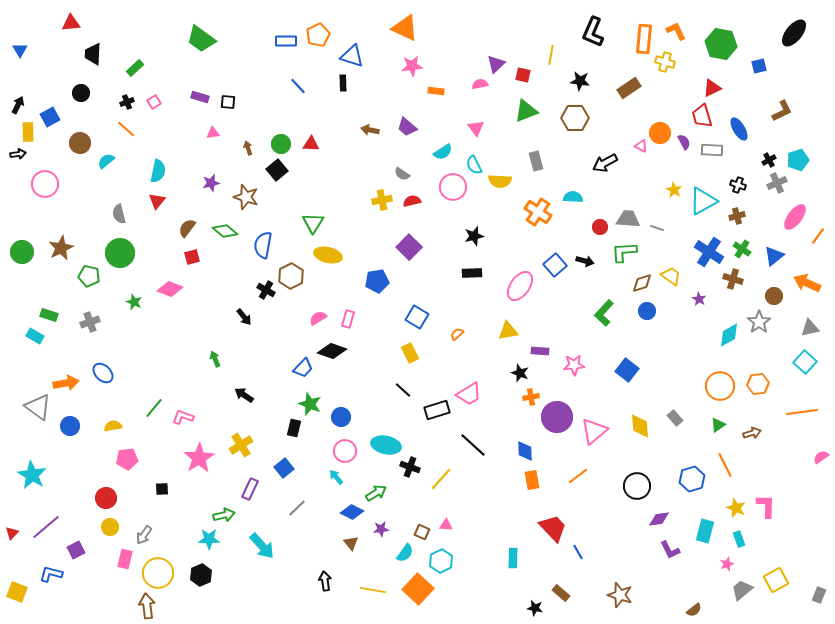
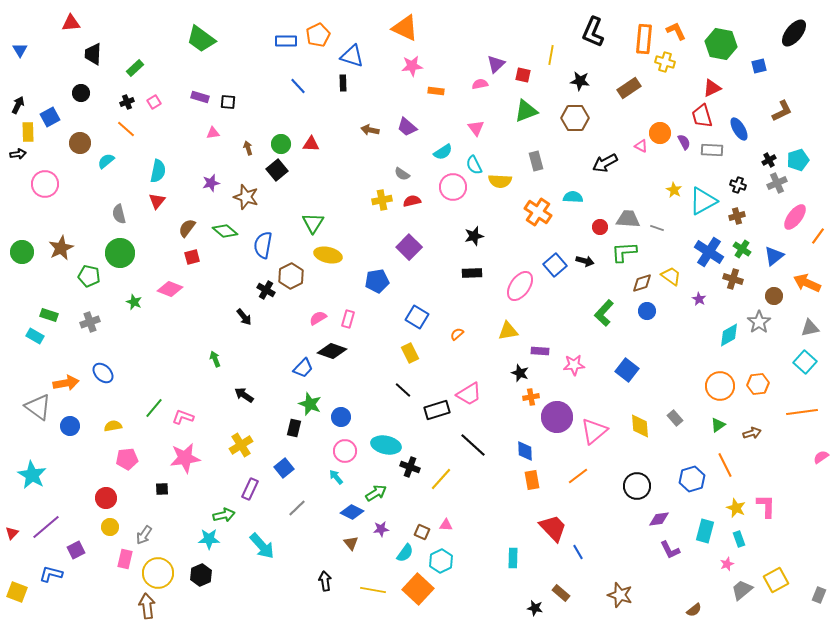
pink star at (199, 458): moved 14 px left; rotated 24 degrees clockwise
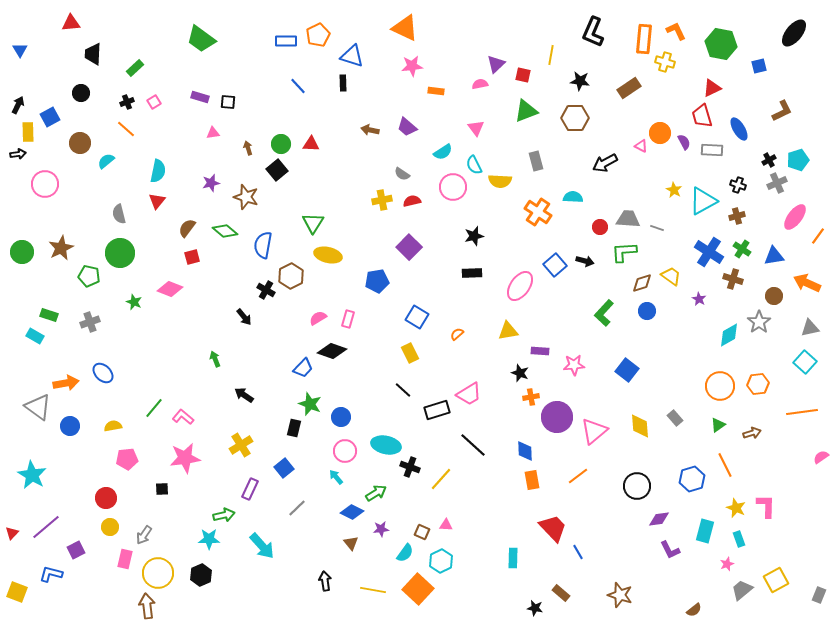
blue triangle at (774, 256): rotated 30 degrees clockwise
pink L-shape at (183, 417): rotated 20 degrees clockwise
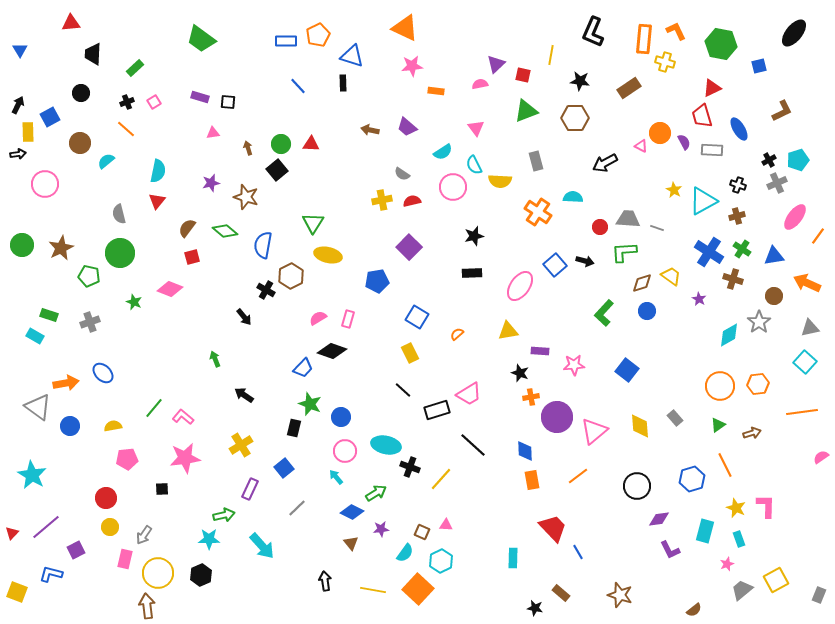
green circle at (22, 252): moved 7 px up
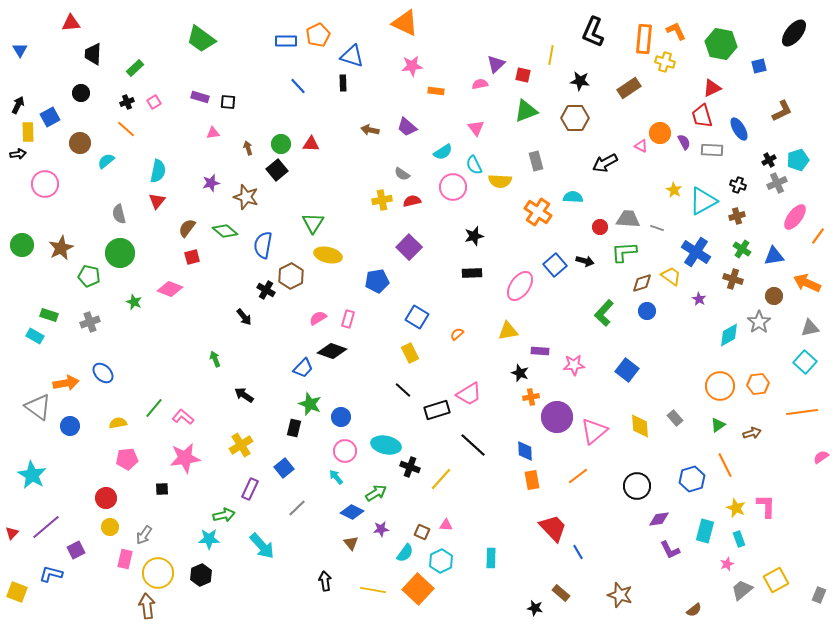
orange triangle at (405, 28): moved 5 px up
blue cross at (709, 252): moved 13 px left
yellow semicircle at (113, 426): moved 5 px right, 3 px up
cyan rectangle at (513, 558): moved 22 px left
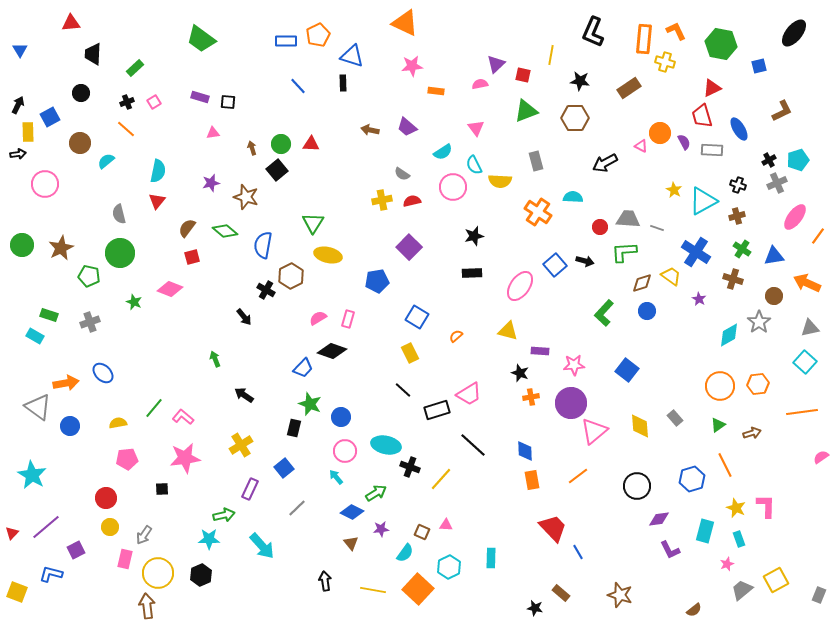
brown arrow at (248, 148): moved 4 px right
yellow triangle at (508, 331): rotated 25 degrees clockwise
orange semicircle at (457, 334): moved 1 px left, 2 px down
purple circle at (557, 417): moved 14 px right, 14 px up
cyan hexagon at (441, 561): moved 8 px right, 6 px down
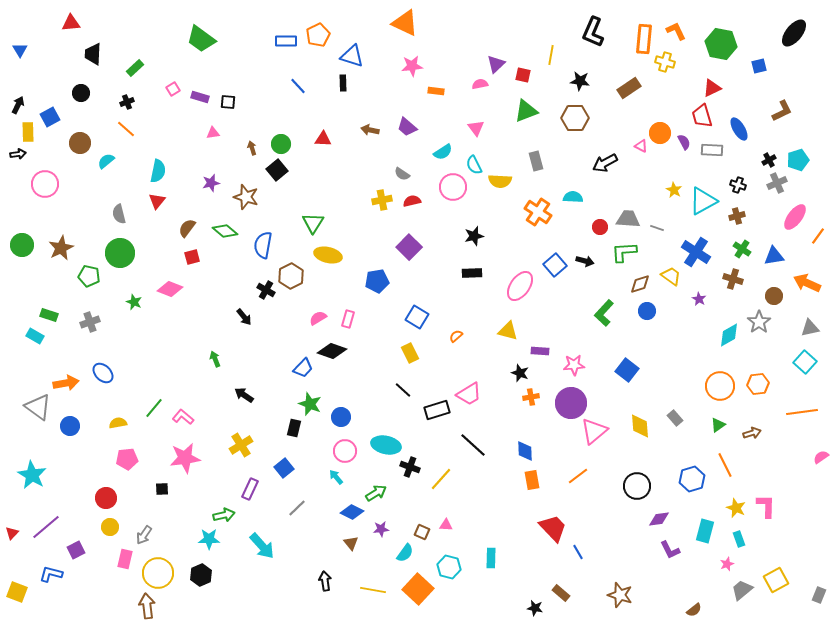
pink square at (154, 102): moved 19 px right, 13 px up
red triangle at (311, 144): moved 12 px right, 5 px up
brown diamond at (642, 283): moved 2 px left, 1 px down
cyan hexagon at (449, 567): rotated 20 degrees counterclockwise
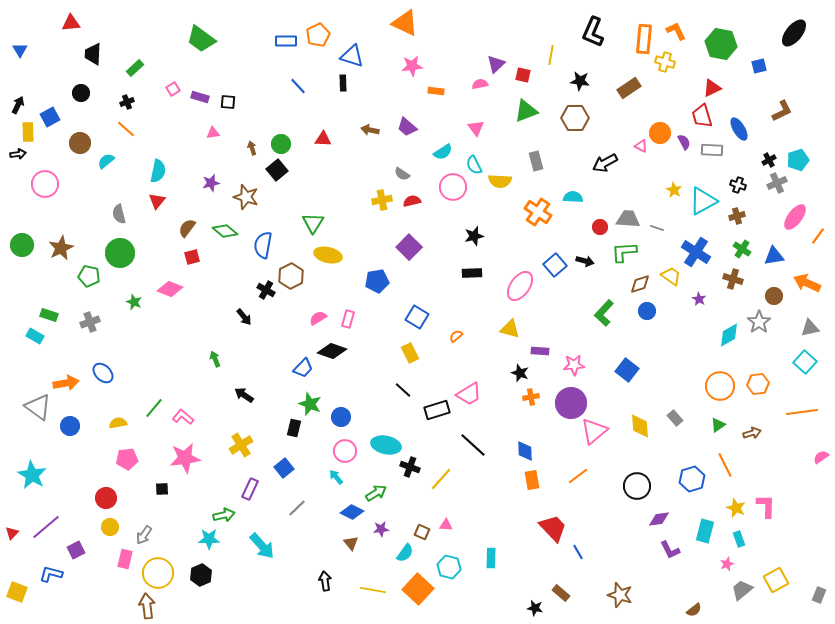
yellow triangle at (508, 331): moved 2 px right, 2 px up
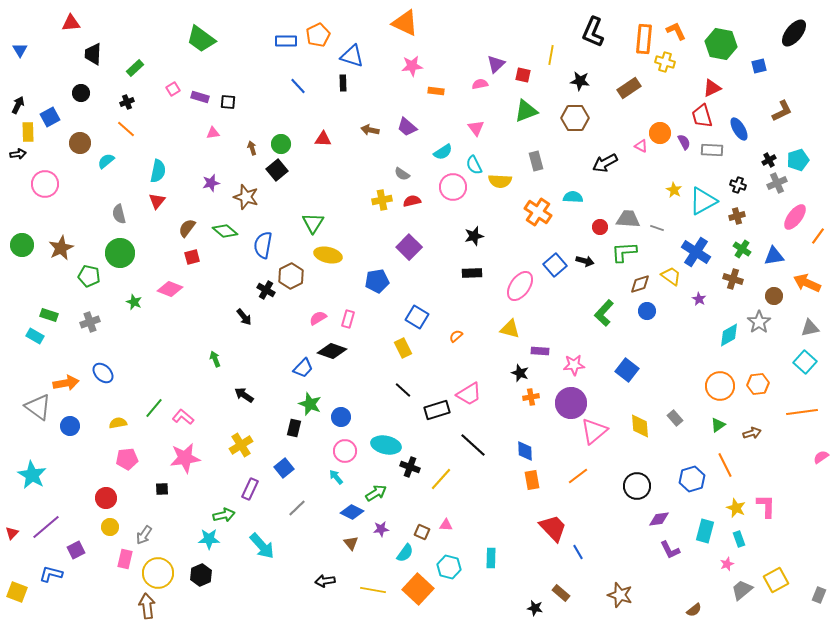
yellow rectangle at (410, 353): moved 7 px left, 5 px up
black arrow at (325, 581): rotated 90 degrees counterclockwise
